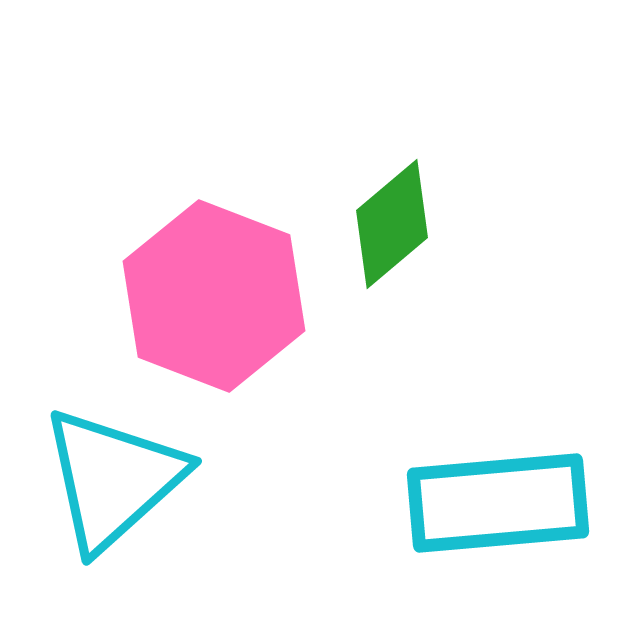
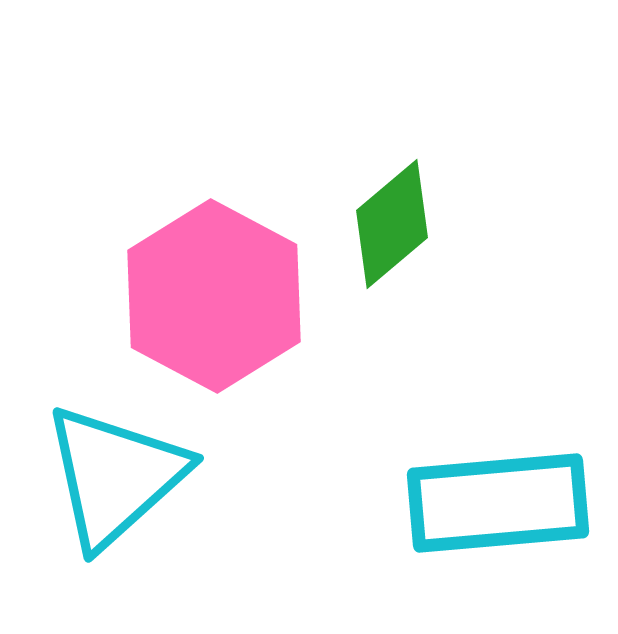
pink hexagon: rotated 7 degrees clockwise
cyan triangle: moved 2 px right, 3 px up
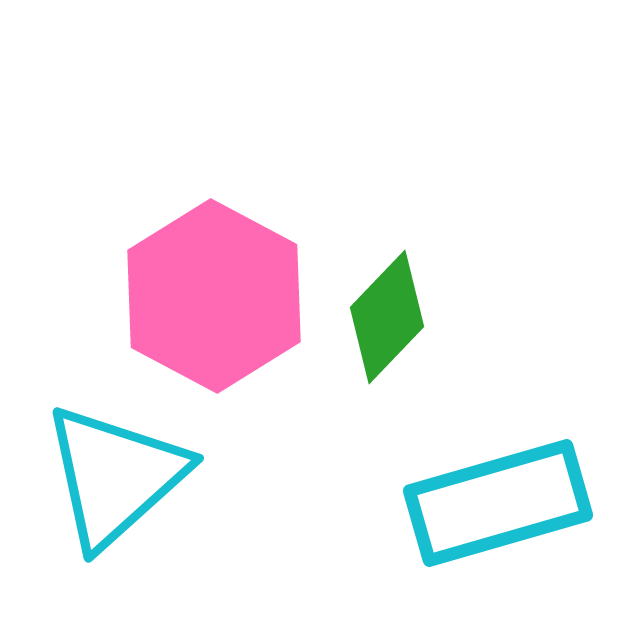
green diamond: moved 5 px left, 93 px down; rotated 6 degrees counterclockwise
cyan rectangle: rotated 11 degrees counterclockwise
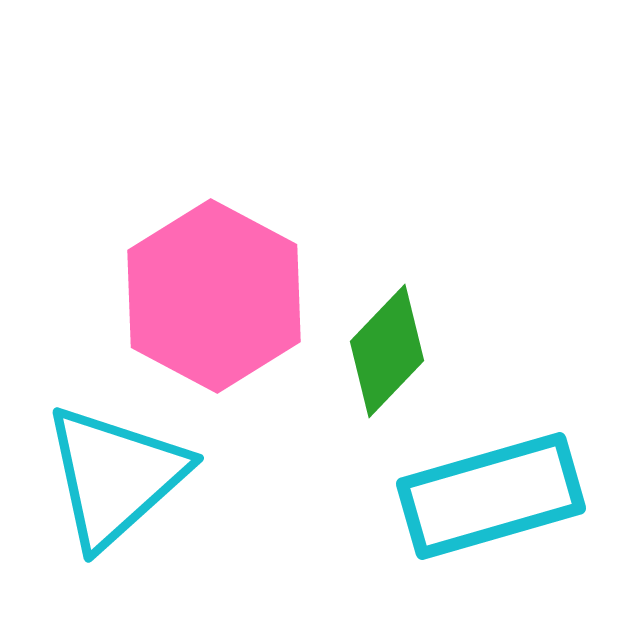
green diamond: moved 34 px down
cyan rectangle: moved 7 px left, 7 px up
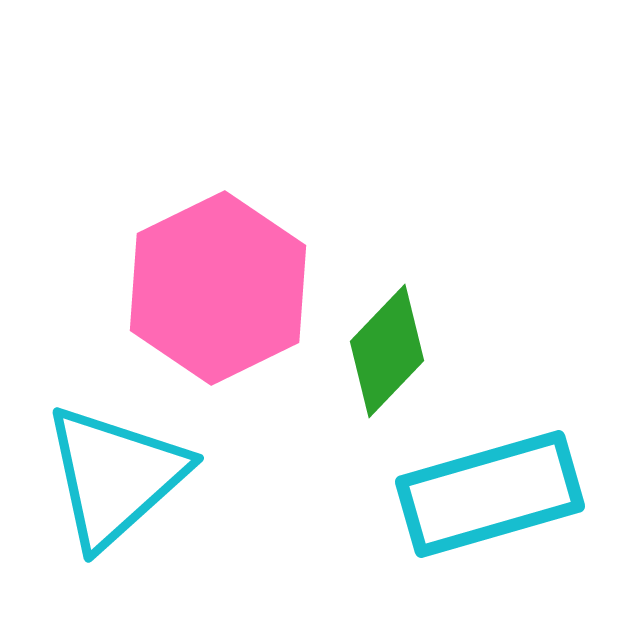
pink hexagon: moved 4 px right, 8 px up; rotated 6 degrees clockwise
cyan rectangle: moved 1 px left, 2 px up
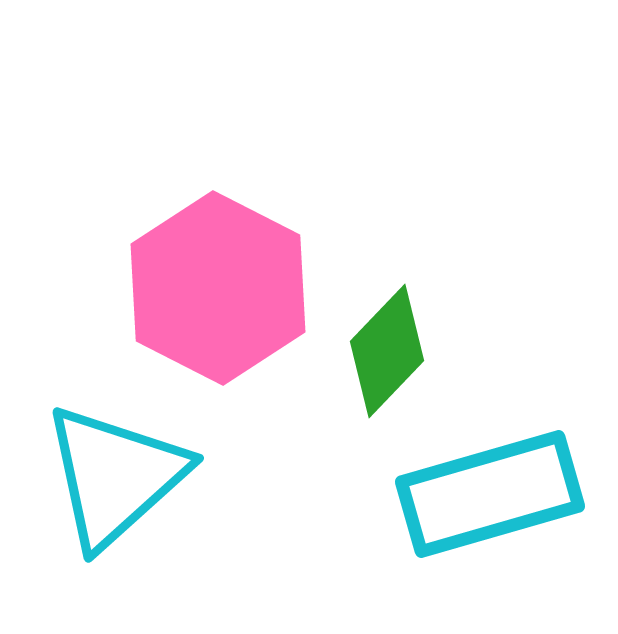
pink hexagon: rotated 7 degrees counterclockwise
